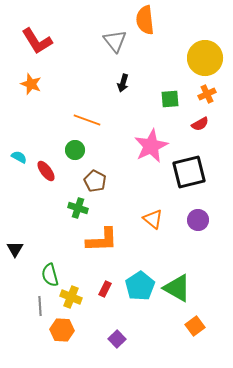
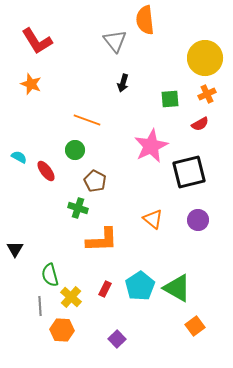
yellow cross: rotated 20 degrees clockwise
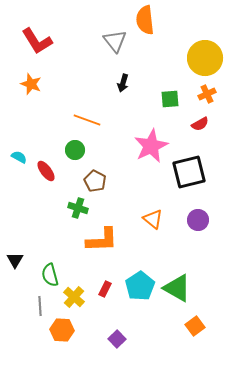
black triangle: moved 11 px down
yellow cross: moved 3 px right
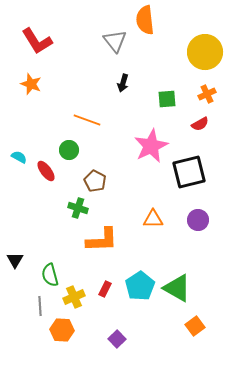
yellow circle: moved 6 px up
green square: moved 3 px left
green circle: moved 6 px left
orange triangle: rotated 40 degrees counterclockwise
yellow cross: rotated 25 degrees clockwise
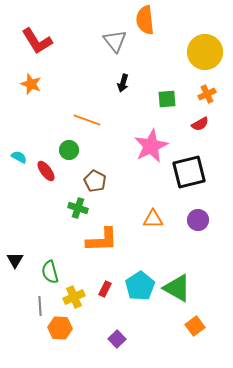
green semicircle: moved 3 px up
orange hexagon: moved 2 px left, 2 px up
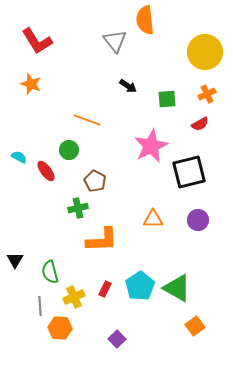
black arrow: moved 5 px right, 3 px down; rotated 72 degrees counterclockwise
green cross: rotated 30 degrees counterclockwise
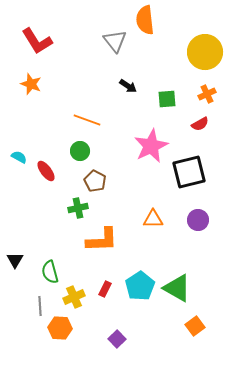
green circle: moved 11 px right, 1 px down
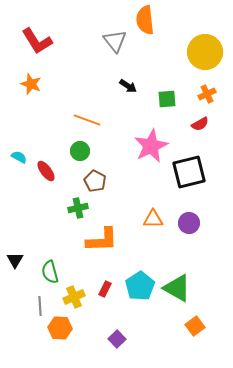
purple circle: moved 9 px left, 3 px down
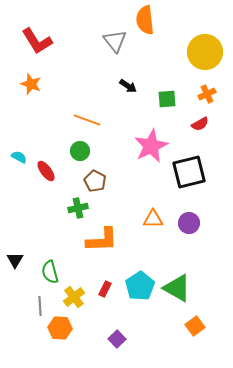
yellow cross: rotated 15 degrees counterclockwise
